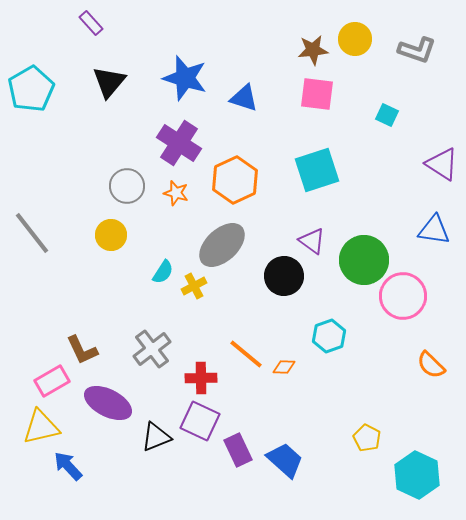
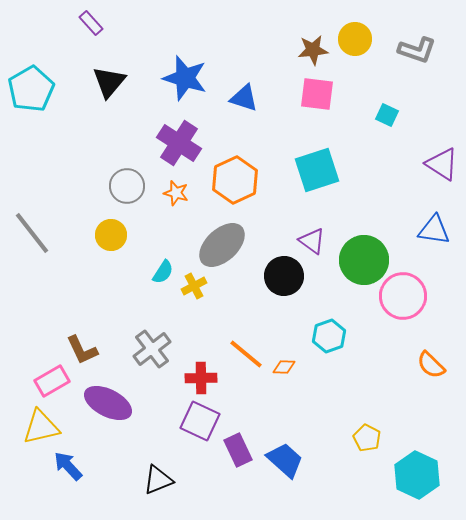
black triangle at (156, 437): moved 2 px right, 43 px down
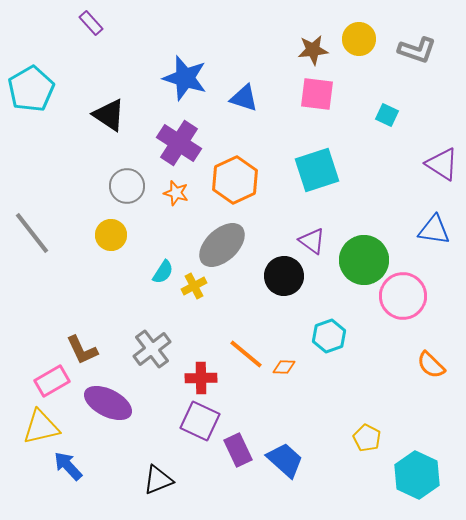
yellow circle at (355, 39): moved 4 px right
black triangle at (109, 82): moved 33 px down; rotated 36 degrees counterclockwise
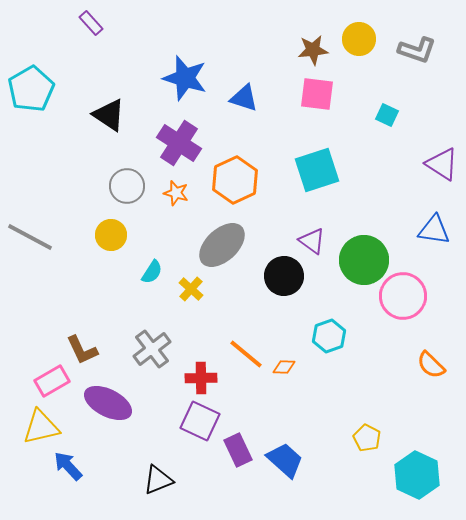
gray line at (32, 233): moved 2 px left, 4 px down; rotated 24 degrees counterclockwise
cyan semicircle at (163, 272): moved 11 px left
yellow cross at (194, 286): moved 3 px left, 3 px down; rotated 20 degrees counterclockwise
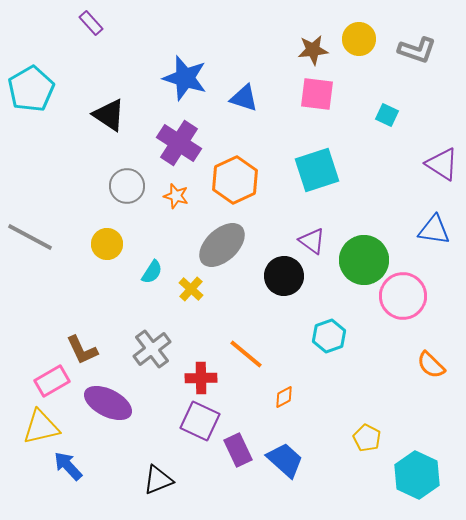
orange star at (176, 193): moved 3 px down
yellow circle at (111, 235): moved 4 px left, 9 px down
orange diamond at (284, 367): moved 30 px down; rotated 30 degrees counterclockwise
